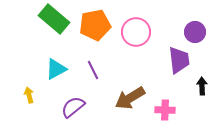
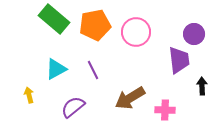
purple circle: moved 1 px left, 2 px down
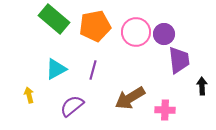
orange pentagon: moved 1 px down
purple circle: moved 30 px left
purple line: rotated 42 degrees clockwise
purple semicircle: moved 1 px left, 1 px up
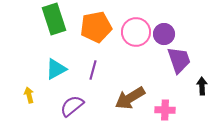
green rectangle: rotated 32 degrees clockwise
orange pentagon: moved 1 px right, 1 px down
purple trapezoid: rotated 12 degrees counterclockwise
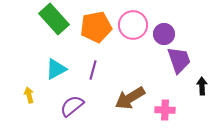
green rectangle: rotated 24 degrees counterclockwise
pink circle: moved 3 px left, 7 px up
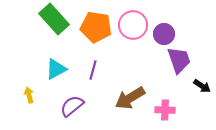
orange pentagon: rotated 20 degrees clockwise
black arrow: rotated 126 degrees clockwise
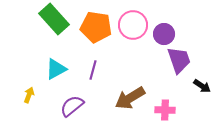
yellow arrow: rotated 35 degrees clockwise
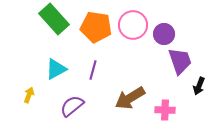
purple trapezoid: moved 1 px right, 1 px down
black arrow: moved 3 px left; rotated 78 degrees clockwise
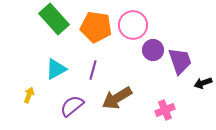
purple circle: moved 11 px left, 16 px down
black arrow: moved 4 px right, 3 px up; rotated 48 degrees clockwise
brown arrow: moved 13 px left
pink cross: rotated 24 degrees counterclockwise
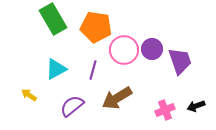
green rectangle: moved 1 px left; rotated 12 degrees clockwise
pink circle: moved 9 px left, 25 px down
purple circle: moved 1 px left, 1 px up
black arrow: moved 7 px left, 23 px down
yellow arrow: rotated 77 degrees counterclockwise
